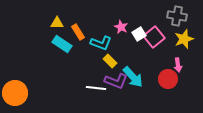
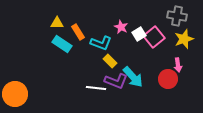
orange circle: moved 1 px down
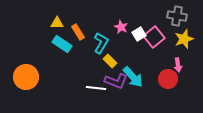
cyan L-shape: rotated 80 degrees counterclockwise
orange circle: moved 11 px right, 17 px up
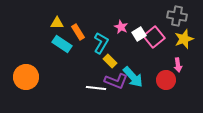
red circle: moved 2 px left, 1 px down
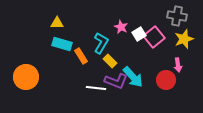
orange rectangle: moved 3 px right, 24 px down
cyan rectangle: rotated 18 degrees counterclockwise
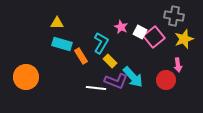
gray cross: moved 3 px left
white square: moved 1 px right, 2 px up; rotated 32 degrees counterclockwise
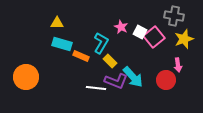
orange rectangle: rotated 35 degrees counterclockwise
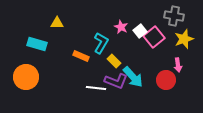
white square: moved 1 px up; rotated 24 degrees clockwise
cyan rectangle: moved 25 px left
yellow rectangle: moved 4 px right
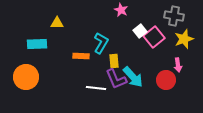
pink star: moved 17 px up
cyan rectangle: rotated 18 degrees counterclockwise
orange rectangle: rotated 21 degrees counterclockwise
yellow rectangle: rotated 40 degrees clockwise
purple L-shape: moved 2 px up; rotated 45 degrees clockwise
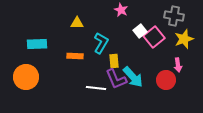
yellow triangle: moved 20 px right
orange rectangle: moved 6 px left
